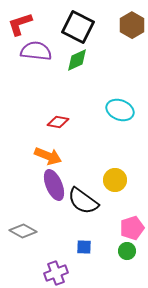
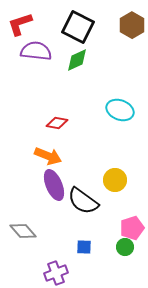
red diamond: moved 1 px left, 1 px down
gray diamond: rotated 20 degrees clockwise
green circle: moved 2 px left, 4 px up
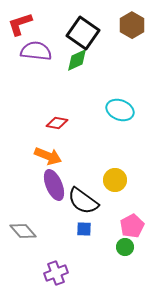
black square: moved 5 px right, 6 px down; rotated 8 degrees clockwise
pink pentagon: moved 2 px up; rotated 10 degrees counterclockwise
blue square: moved 18 px up
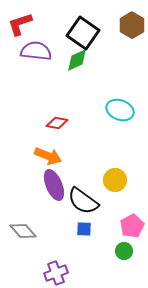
green circle: moved 1 px left, 4 px down
